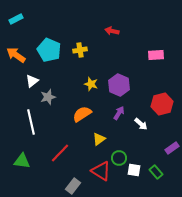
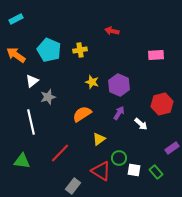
yellow star: moved 1 px right, 2 px up
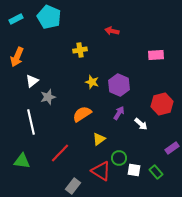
cyan pentagon: moved 33 px up
orange arrow: moved 1 px right, 2 px down; rotated 102 degrees counterclockwise
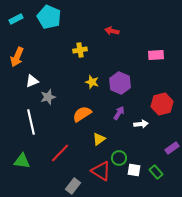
white triangle: rotated 16 degrees clockwise
purple hexagon: moved 1 px right, 2 px up
white arrow: rotated 48 degrees counterclockwise
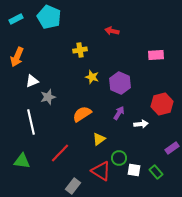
yellow star: moved 5 px up
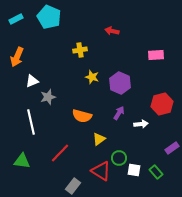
orange semicircle: moved 2 px down; rotated 132 degrees counterclockwise
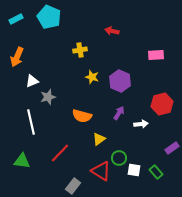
purple hexagon: moved 2 px up
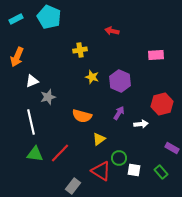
purple rectangle: rotated 64 degrees clockwise
green triangle: moved 13 px right, 7 px up
green rectangle: moved 5 px right
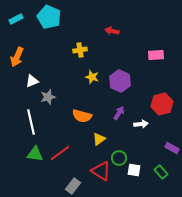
red line: rotated 10 degrees clockwise
